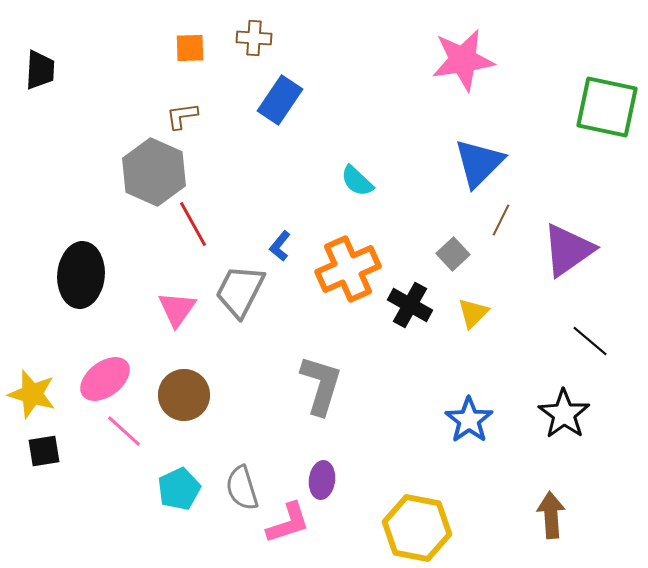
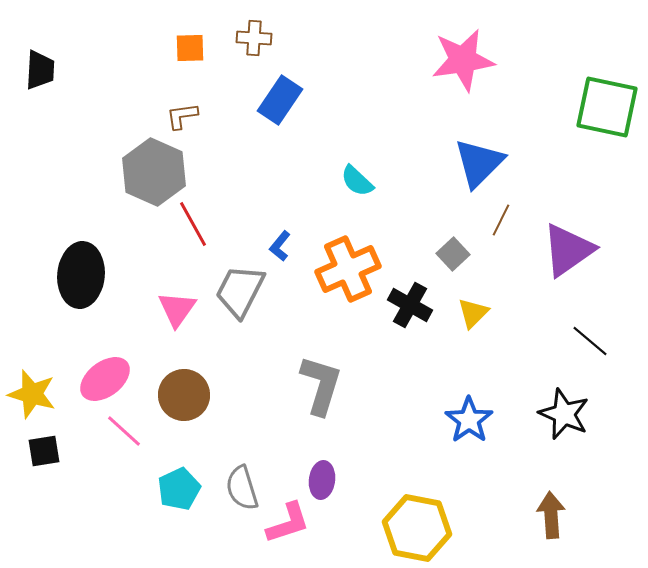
black star: rotated 12 degrees counterclockwise
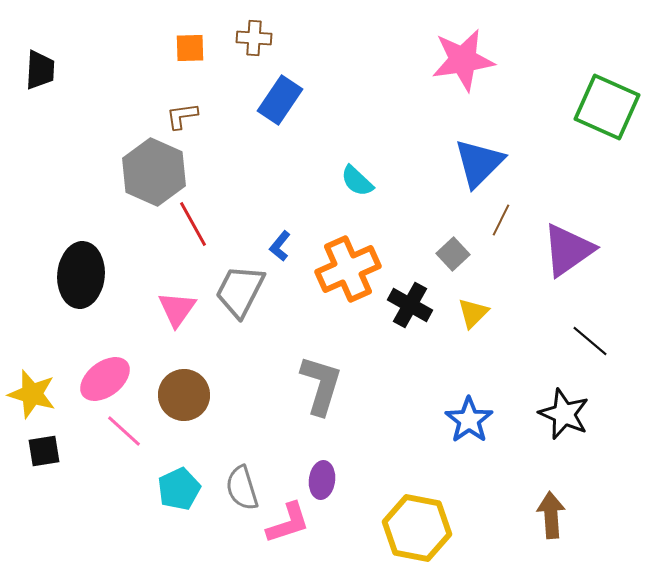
green square: rotated 12 degrees clockwise
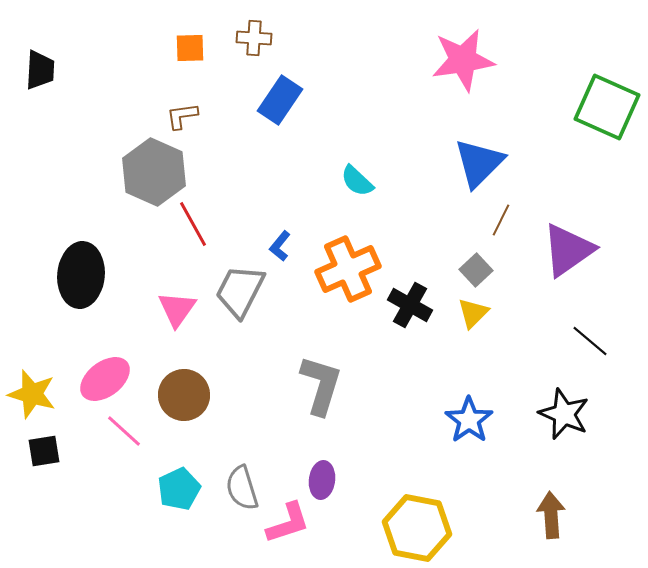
gray square: moved 23 px right, 16 px down
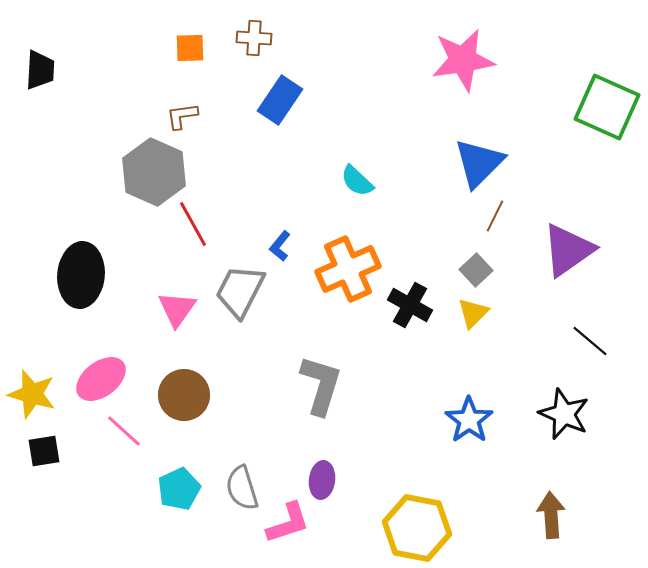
brown line: moved 6 px left, 4 px up
pink ellipse: moved 4 px left
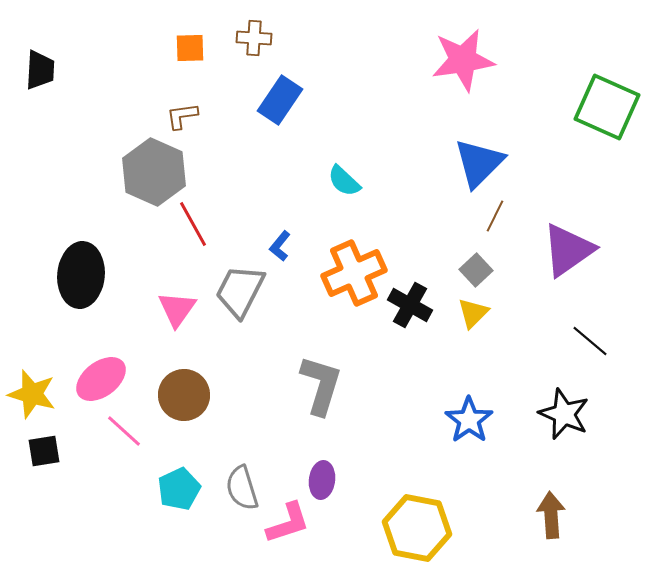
cyan semicircle: moved 13 px left
orange cross: moved 6 px right, 4 px down
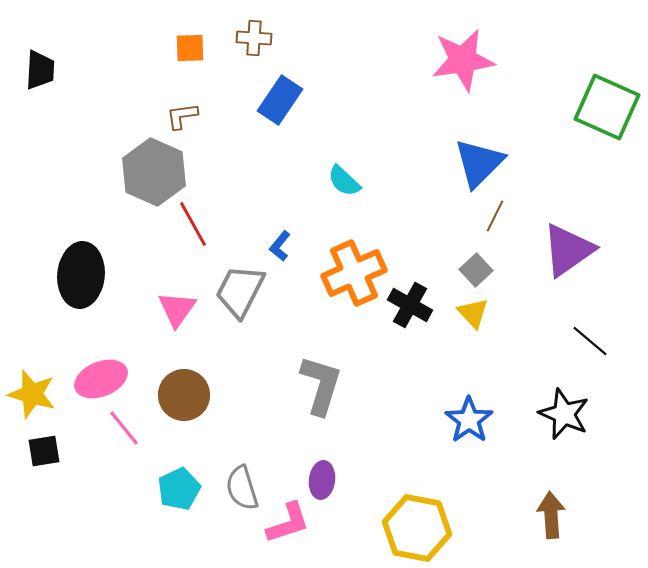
yellow triangle: rotated 28 degrees counterclockwise
pink ellipse: rotated 15 degrees clockwise
pink line: moved 3 px up; rotated 9 degrees clockwise
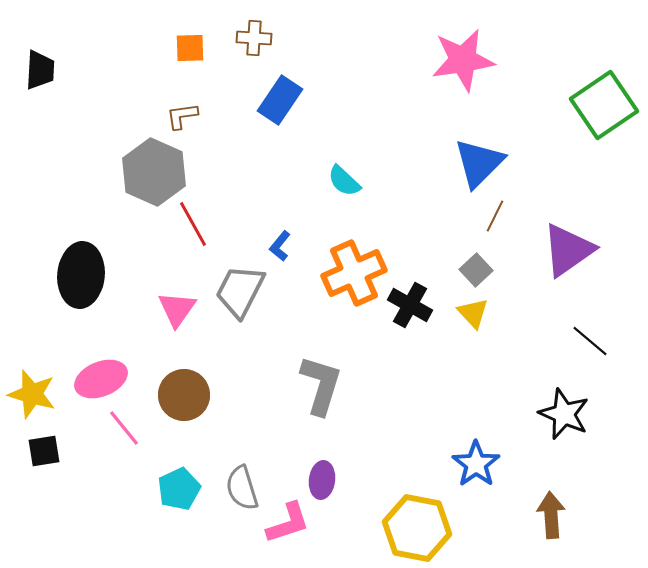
green square: moved 3 px left, 2 px up; rotated 32 degrees clockwise
blue star: moved 7 px right, 44 px down
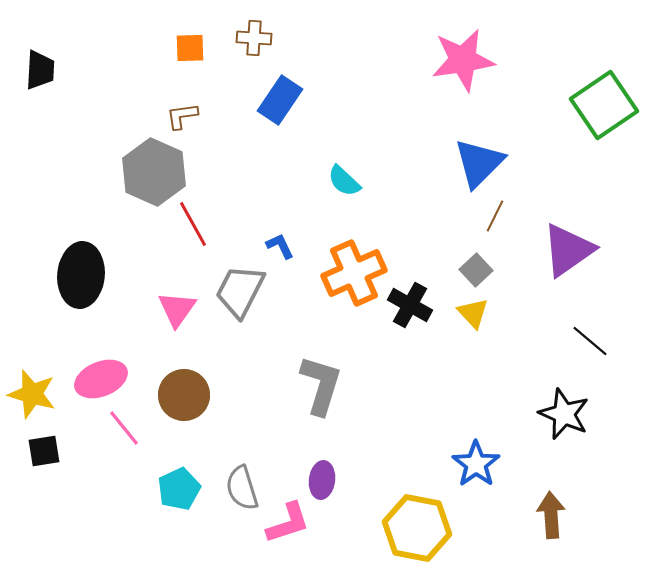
blue L-shape: rotated 116 degrees clockwise
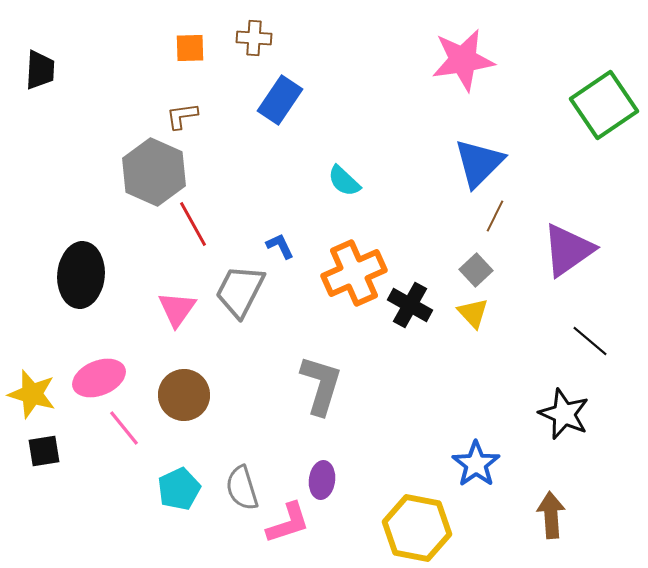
pink ellipse: moved 2 px left, 1 px up
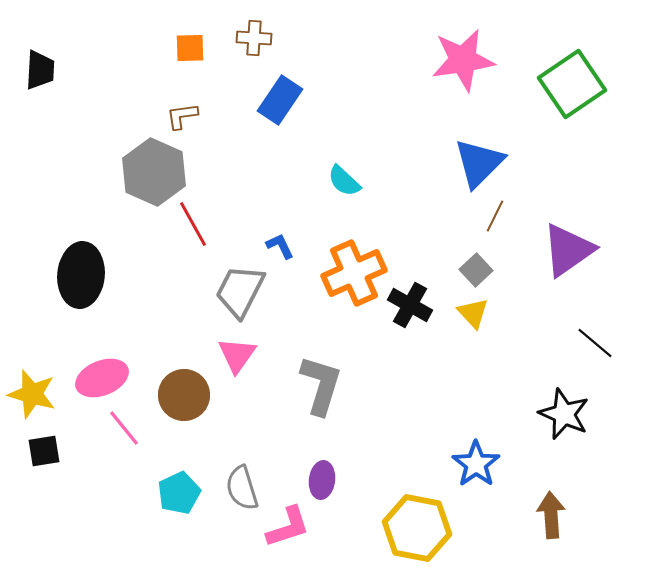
green square: moved 32 px left, 21 px up
pink triangle: moved 60 px right, 46 px down
black line: moved 5 px right, 2 px down
pink ellipse: moved 3 px right
cyan pentagon: moved 4 px down
pink L-shape: moved 4 px down
